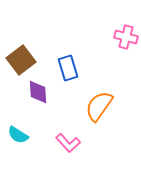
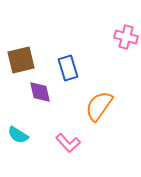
brown square: rotated 24 degrees clockwise
purple diamond: moved 2 px right; rotated 10 degrees counterclockwise
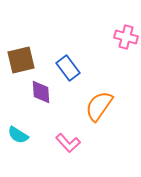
blue rectangle: rotated 20 degrees counterclockwise
purple diamond: moved 1 px right; rotated 10 degrees clockwise
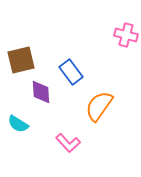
pink cross: moved 2 px up
blue rectangle: moved 3 px right, 4 px down
cyan semicircle: moved 11 px up
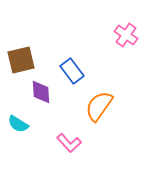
pink cross: rotated 20 degrees clockwise
blue rectangle: moved 1 px right, 1 px up
pink L-shape: moved 1 px right
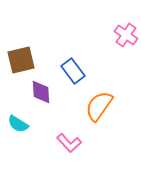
blue rectangle: moved 1 px right
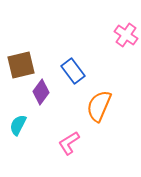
brown square: moved 5 px down
purple diamond: rotated 40 degrees clockwise
orange semicircle: rotated 12 degrees counterclockwise
cyan semicircle: moved 1 px down; rotated 85 degrees clockwise
pink L-shape: rotated 100 degrees clockwise
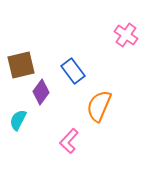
cyan semicircle: moved 5 px up
pink L-shape: moved 2 px up; rotated 15 degrees counterclockwise
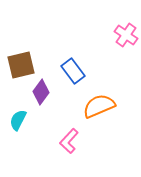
orange semicircle: rotated 44 degrees clockwise
